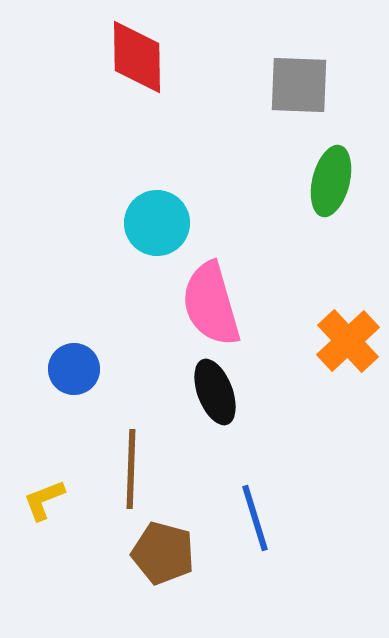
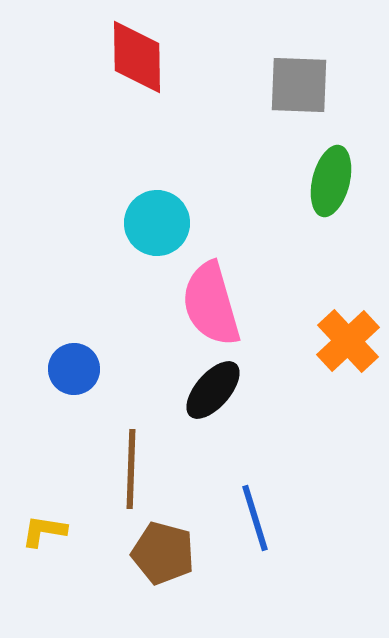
black ellipse: moved 2 px left, 2 px up; rotated 62 degrees clockwise
yellow L-shape: moved 31 px down; rotated 30 degrees clockwise
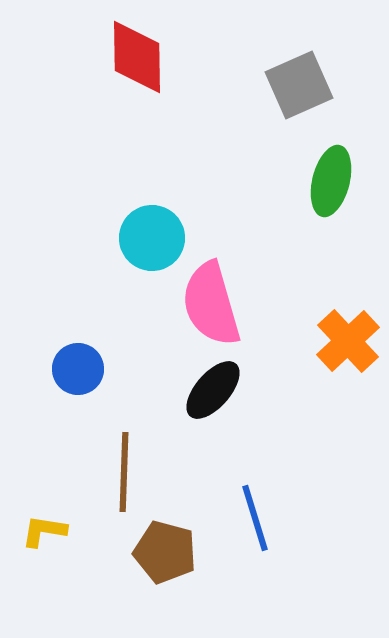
gray square: rotated 26 degrees counterclockwise
cyan circle: moved 5 px left, 15 px down
blue circle: moved 4 px right
brown line: moved 7 px left, 3 px down
brown pentagon: moved 2 px right, 1 px up
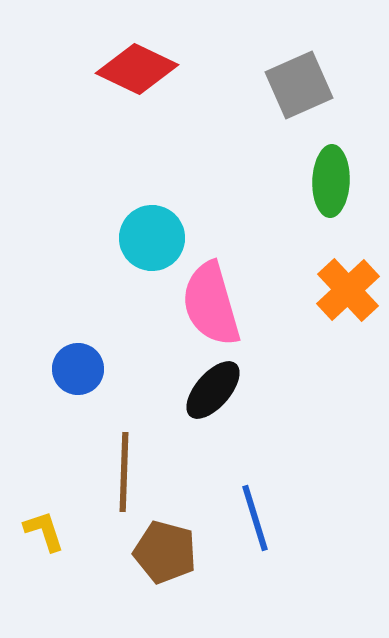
red diamond: moved 12 px down; rotated 64 degrees counterclockwise
green ellipse: rotated 12 degrees counterclockwise
orange cross: moved 51 px up
yellow L-shape: rotated 63 degrees clockwise
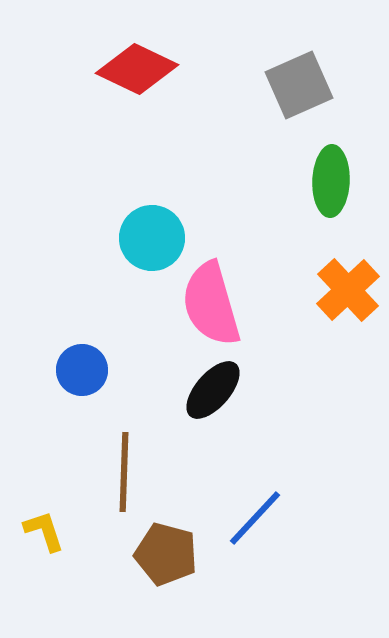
blue circle: moved 4 px right, 1 px down
blue line: rotated 60 degrees clockwise
brown pentagon: moved 1 px right, 2 px down
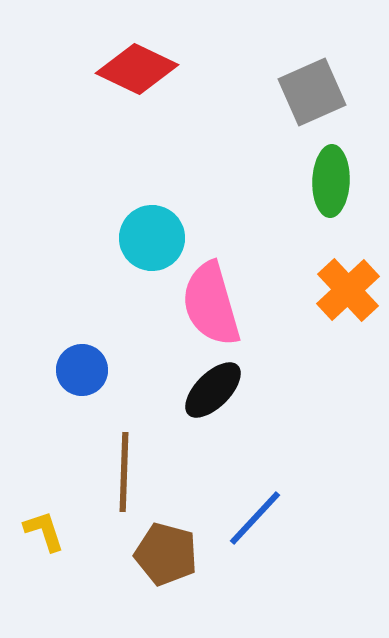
gray square: moved 13 px right, 7 px down
black ellipse: rotated 4 degrees clockwise
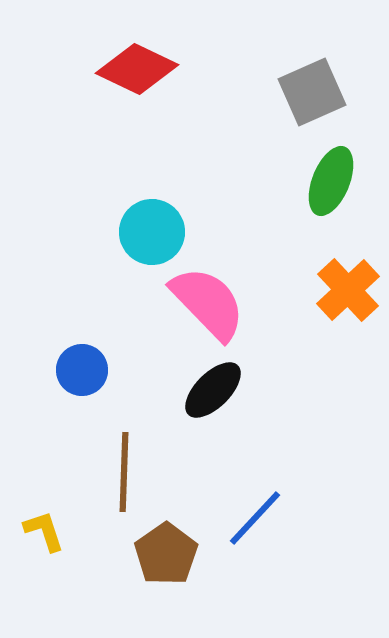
green ellipse: rotated 20 degrees clockwise
cyan circle: moved 6 px up
pink semicircle: moved 3 px left, 1 px up; rotated 152 degrees clockwise
brown pentagon: rotated 22 degrees clockwise
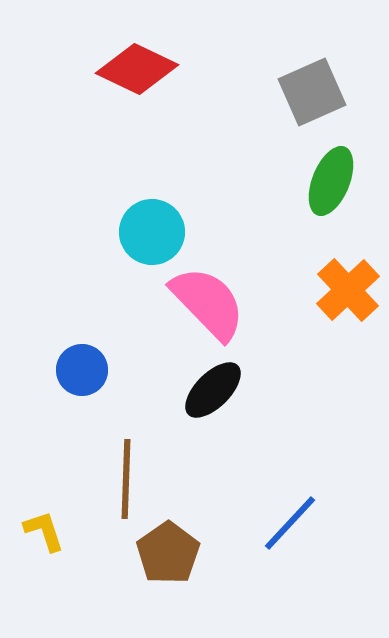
brown line: moved 2 px right, 7 px down
blue line: moved 35 px right, 5 px down
brown pentagon: moved 2 px right, 1 px up
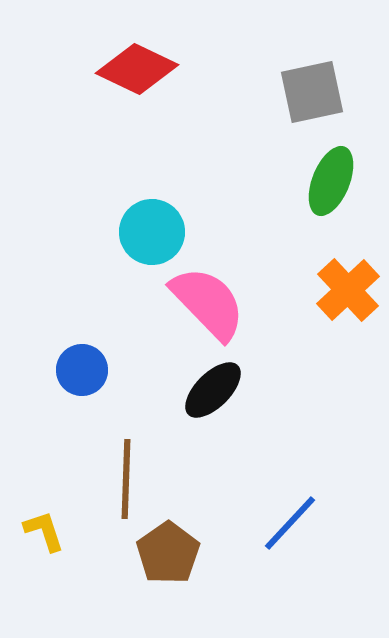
gray square: rotated 12 degrees clockwise
